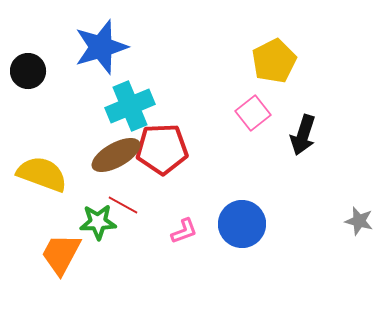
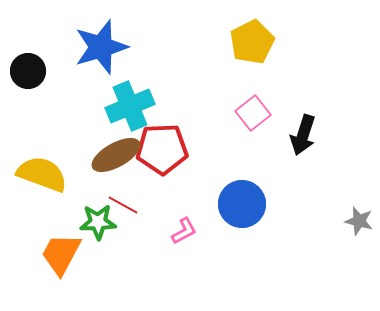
yellow pentagon: moved 22 px left, 19 px up
blue circle: moved 20 px up
pink L-shape: rotated 8 degrees counterclockwise
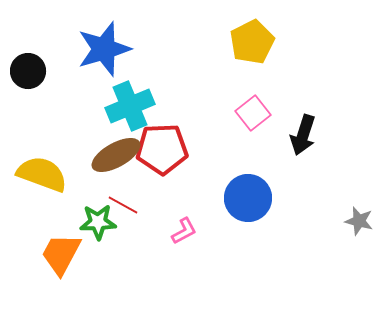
blue star: moved 3 px right, 2 px down
blue circle: moved 6 px right, 6 px up
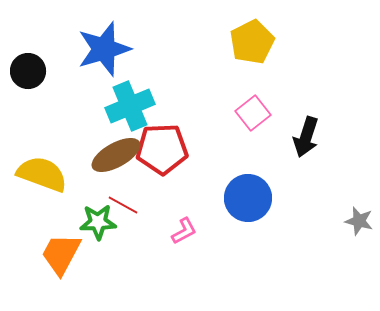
black arrow: moved 3 px right, 2 px down
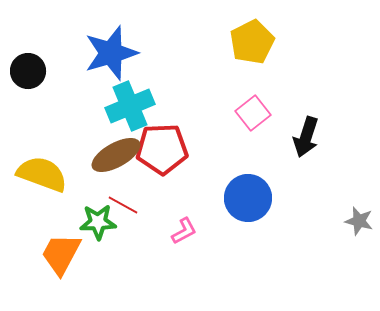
blue star: moved 7 px right, 4 px down
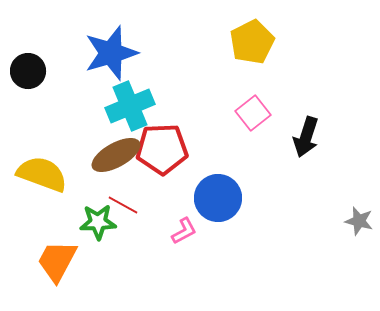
blue circle: moved 30 px left
orange trapezoid: moved 4 px left, 7 px down
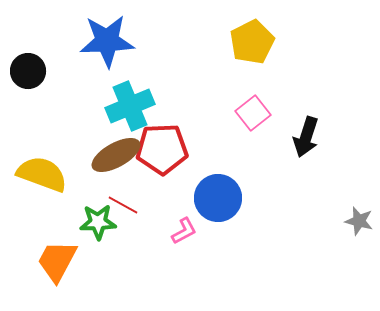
blue star: moved 4 px left, 12 px up; rotated 14 degrees clockwise
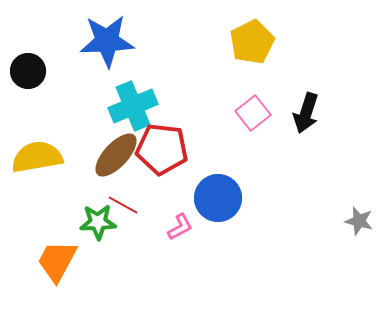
cyan cross: moved 3 px right
black arrow: moved 24 px up
red pentagon: rotated 9 degrees clockwise
brown ellipse: rotated 18 degrees counterclockwise
yellow semicircle: moved 5 px left, 17 px up; rotated 30 degrees counterclockwise
pink L-shape: moved 4 px left, 4 px up
